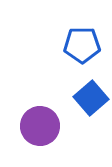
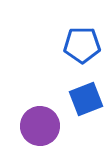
blue square: moved 5 px left, 1 px down; rotated 20 degrees clockwise
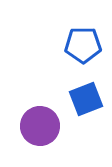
blue pentagon: moved 1 px right
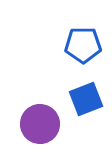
purple circle: moved 2 px up
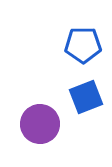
blue square: moved 2 px up
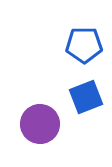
blue pentagon: moved 1 px right
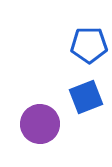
blue pentagon: moved 5 px right
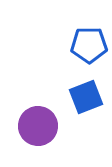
purple circle: moved 2 px left, 2 px down
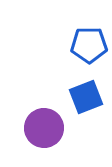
purple circle: moved 6 px right, 2 px down
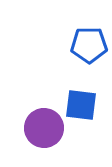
blue square: moved 5 px left, 8 px down; rotated 28 degrees clockwise
